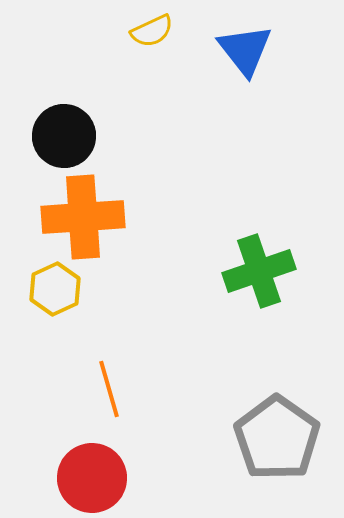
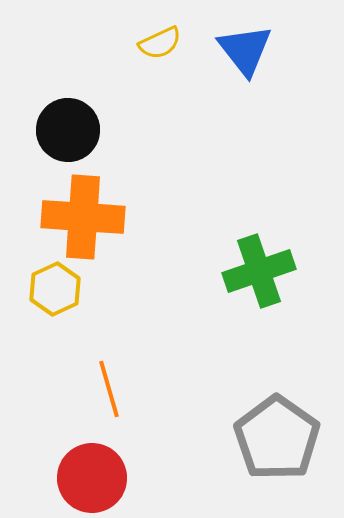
yellow semicircle: moved 8 px right, 12 px down
black circle: moved 4 px right, 6 px up
orange cross: rotated 8 degrees clockwise
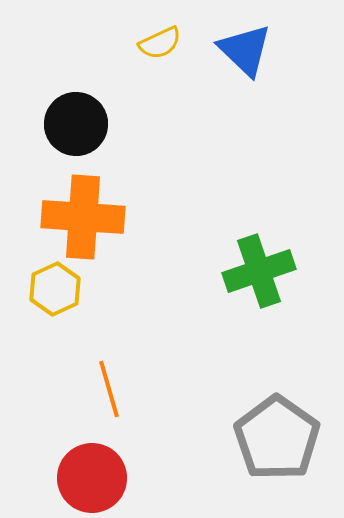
blue triangle: rotated 8 degrees counterclockwise
black circle: moved 8 px right, 6 px up
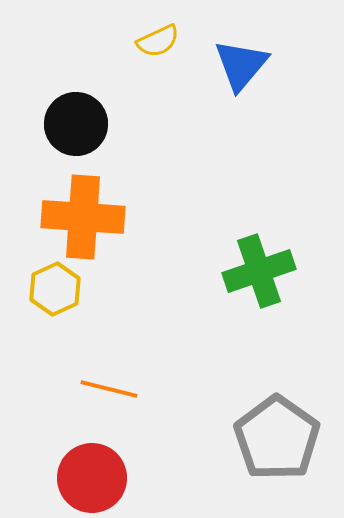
yellow semicircle: moved 2 px left, 2 px up
blue triangle: moved 4 px left, 15 px down; rotated 26 degrees clockwise
orange line: rotated 60 degrees counterclockwise
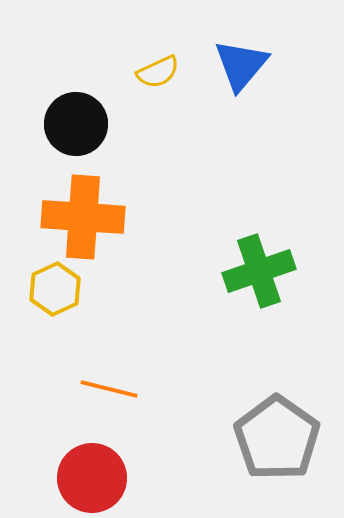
yellow semicircle: moved 31 px down
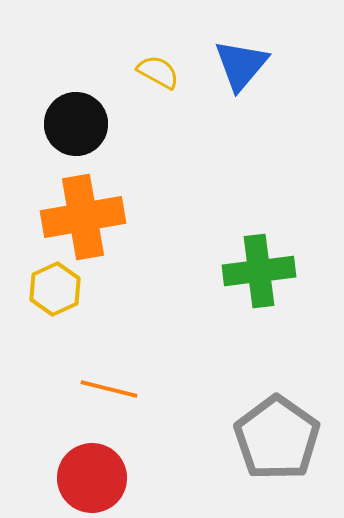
yellow semicircle: rotated 126 degrees counterclockwise
orange cross: rotated 14 degrees counterclockwise
green cross: rotated 12 degrees clockwise
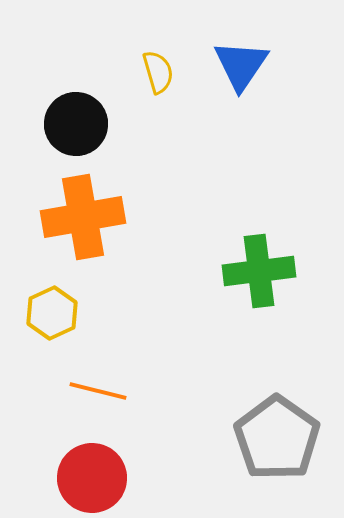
blue triangle: rotated 6 degrees counterclockwise
yellow semicircle: rotated 45 degrees clockwise
yellow hexagon: moved 3 px left, 24 px down
orange line: moved 11 px left, 2 px down
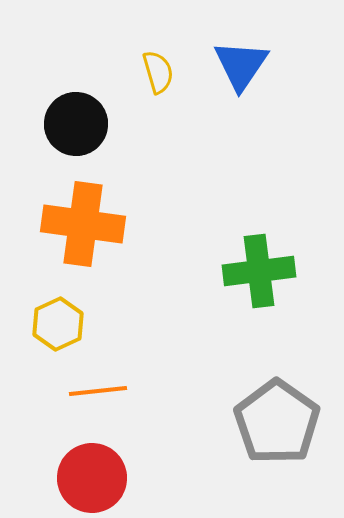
orange cross: moved 7 px down; rotated 18 degrees clockwise
yellow hexagon: moved 6 px right, 11 px down
orange line: rotated 20 degrees counterclockwise
gray pentagon: moved 16 px up
